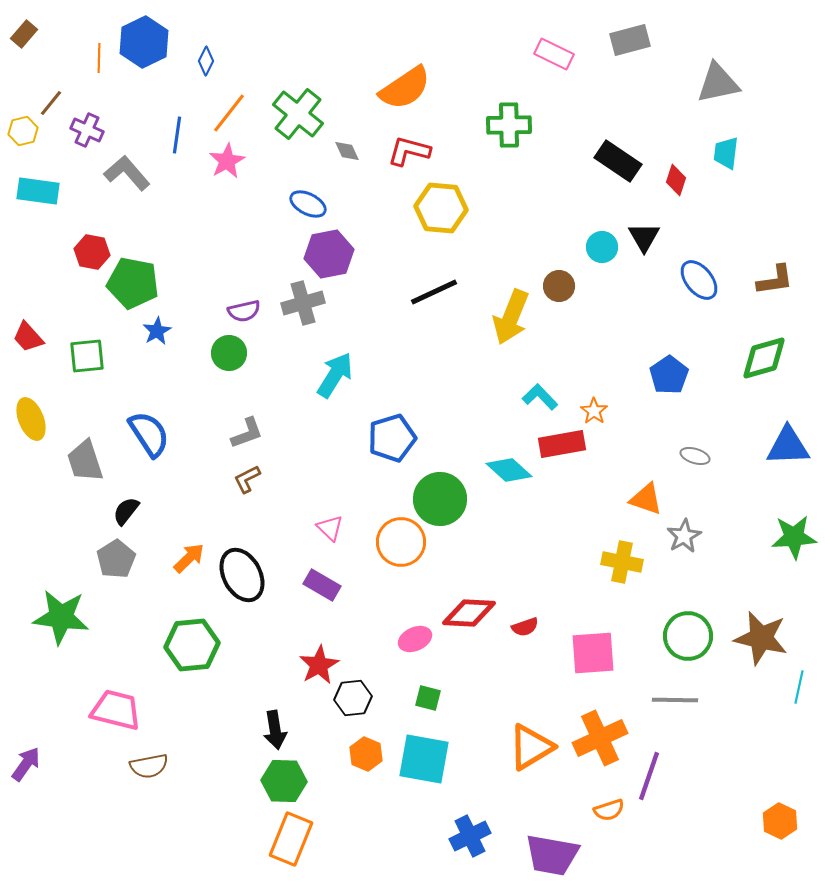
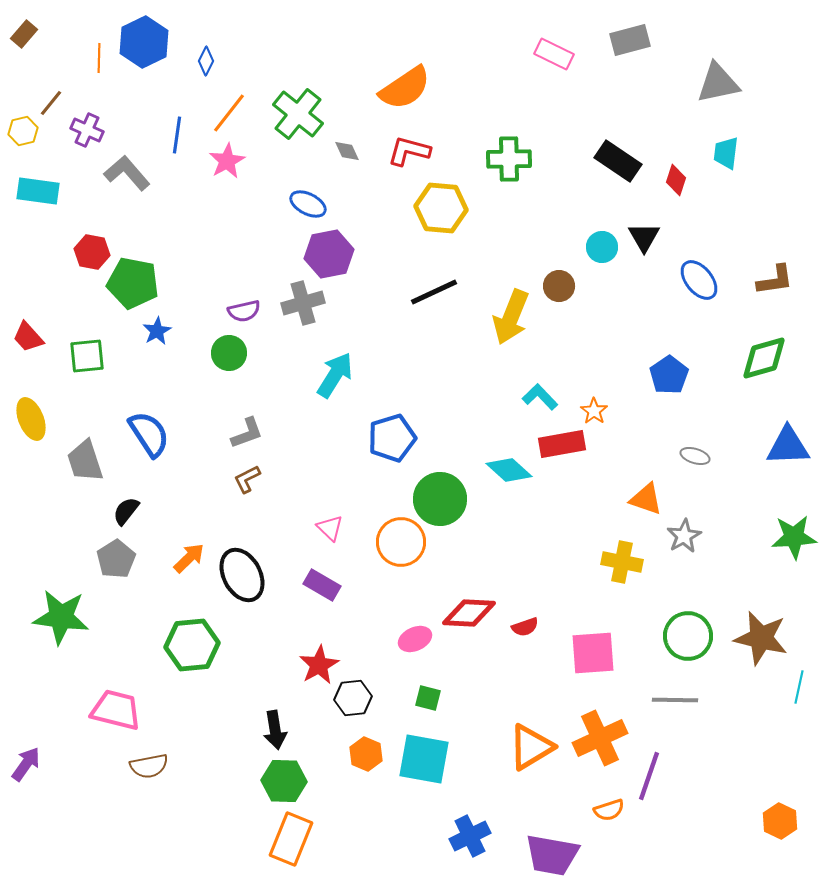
green cross at (509, 125): moved 34 px down
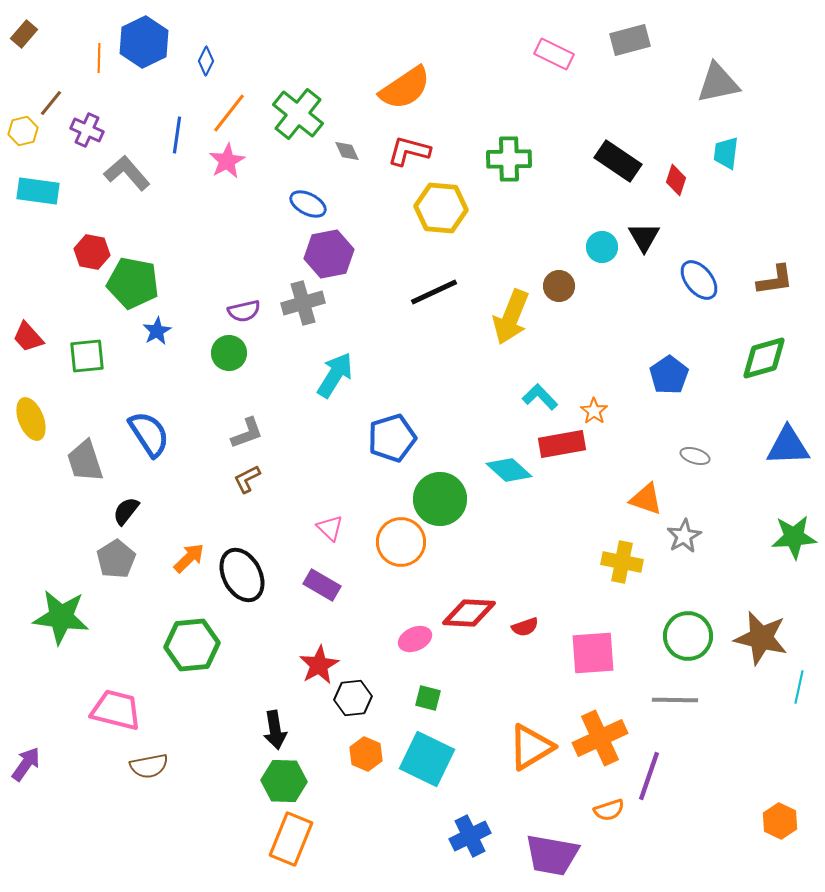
cyan square at (424, 759): moved 3 px right; rotated 16 degrees clockwise
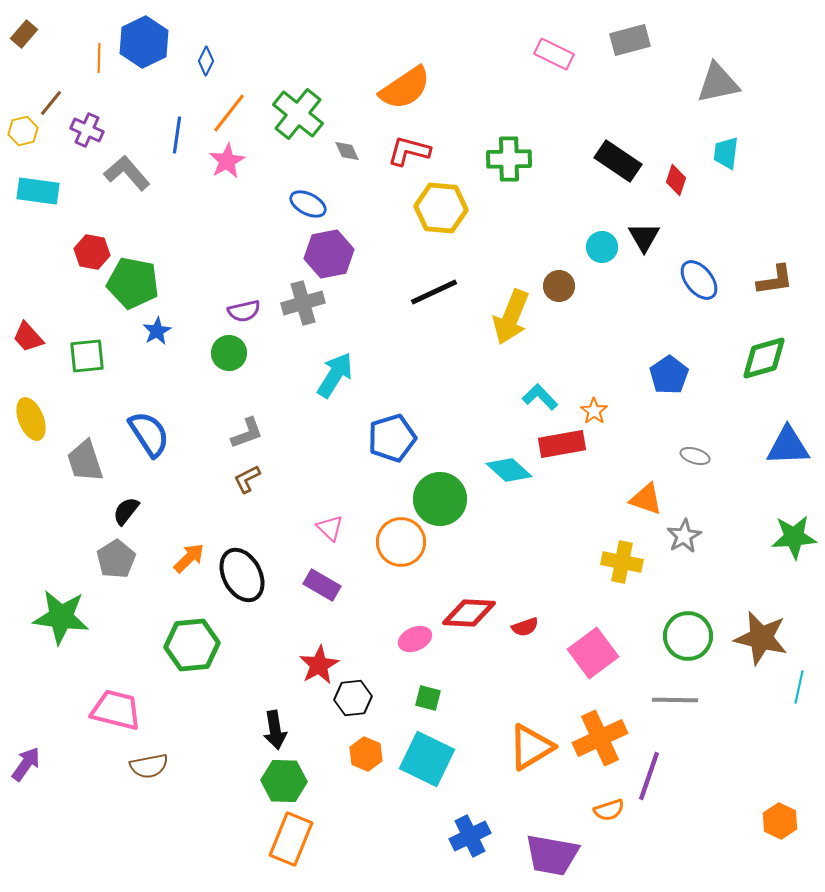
pink square at (593, 653): rotated 33 degrees counterclockwise
